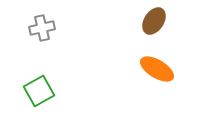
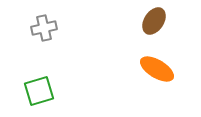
gray cross: moved 2 px right
green square: rotated 12 degrees clockwise
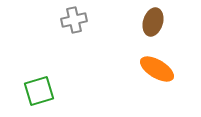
brown ellipse: moved 1 px left, 1 px down; rotated 16 degrees counterclockwise
gray cross: moved 30 px right, 8 px up
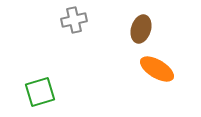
brown ellipse: moved 12 px left, 7 px down
green square: moved 1 px right, 1 px down
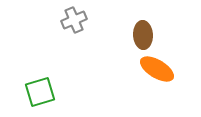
gray cross: rotated 10 degrees counterclockwise
brown ellipse: moved 2 px right, 6 px down; rotated 20 degrees counterclockwise
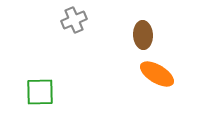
orange ellipse: moved 5 px down
green square: rotated 16 degrees clockwise
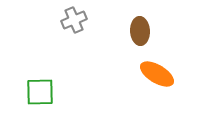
brown ellipse: moved 3 px left, 4 px up
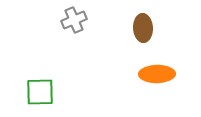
brown ellipse: moved 3 px right, 3 px up
orange ellipse: rotated 32 degrees counterclockwise
